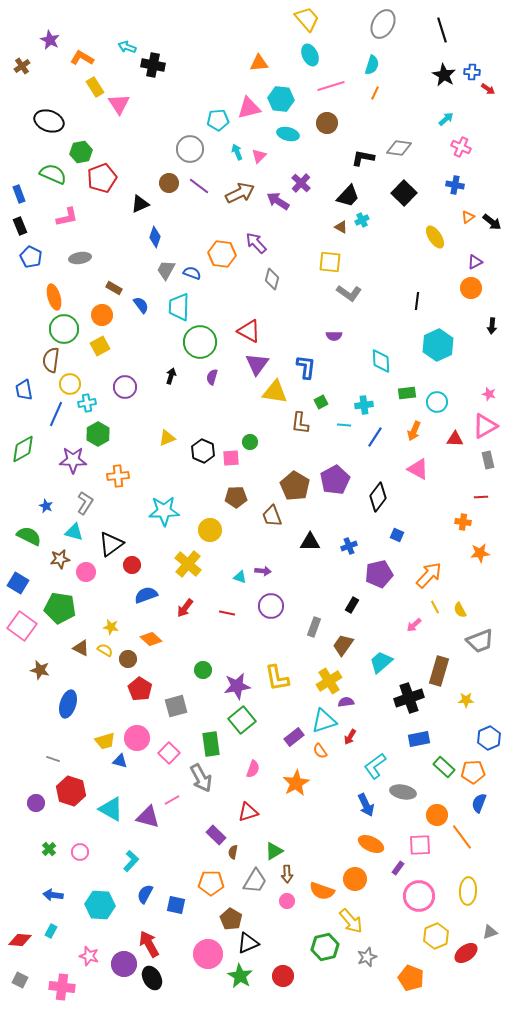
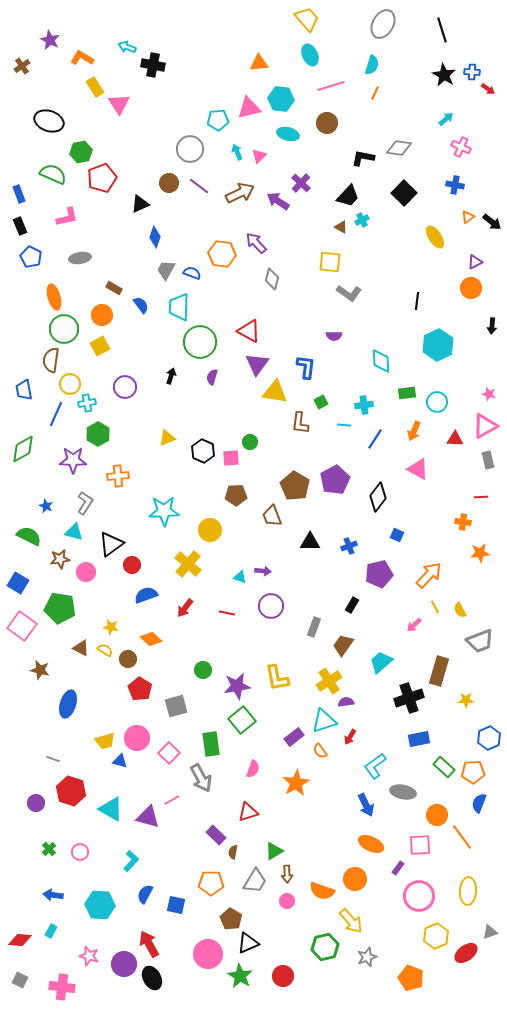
blue line at (375, 437): moved 2 px down
brown pentagon at (236, 497): moved 2 px up
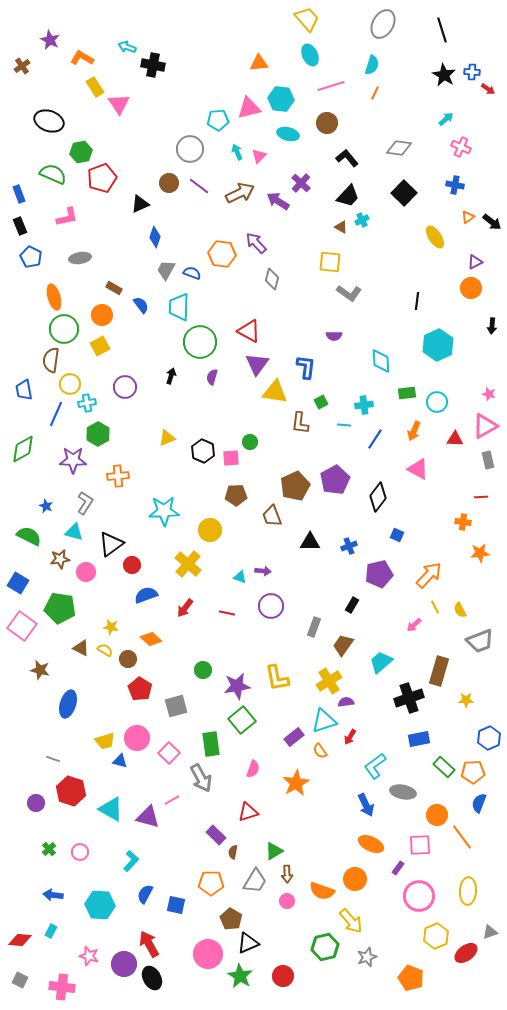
black L-shape at (363, 158): moved 16 px left; rotated 40 degrees clockwise
brown pentagon at (295, 486): rotated 16 degrees clockwise
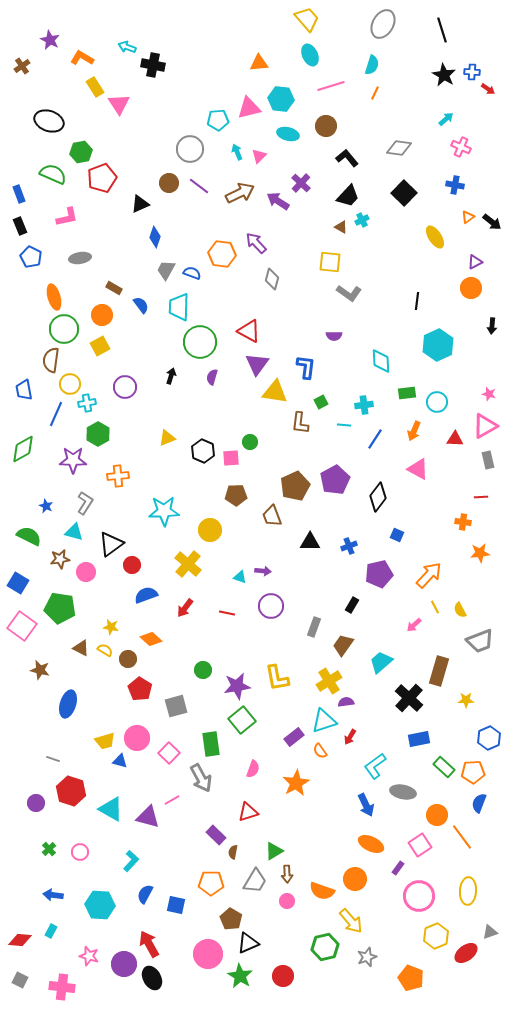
brown circle at (327, 123): moved 1 px left, 3 px down
black cross at (409, 698): rotated 28 degrees counterclockwise
pink square at (420, 845): rotated 30 degrees counterclockwise
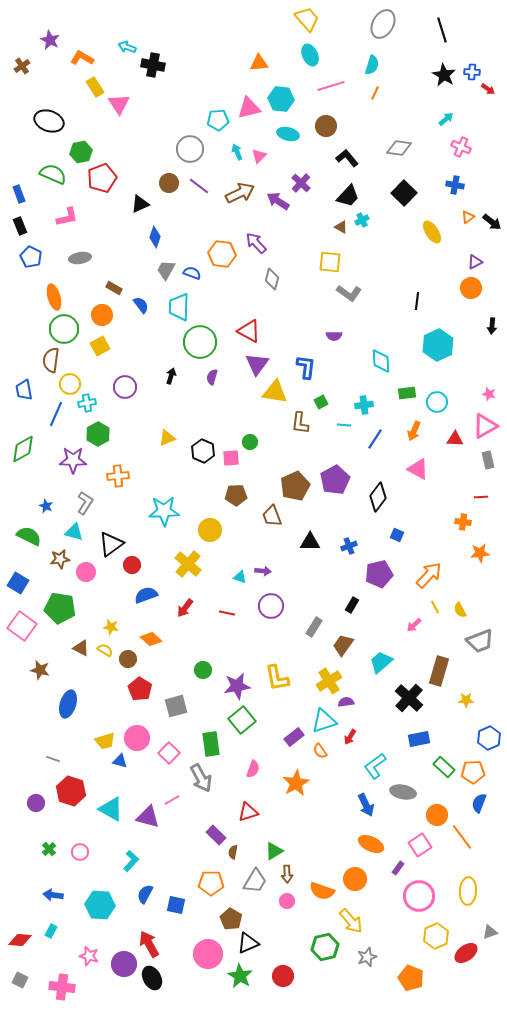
yellow ellipse at (435, 237): moved 3 px left, 5 px up
gray rectangle at (314, 627): rotated 12 degrees clockwise
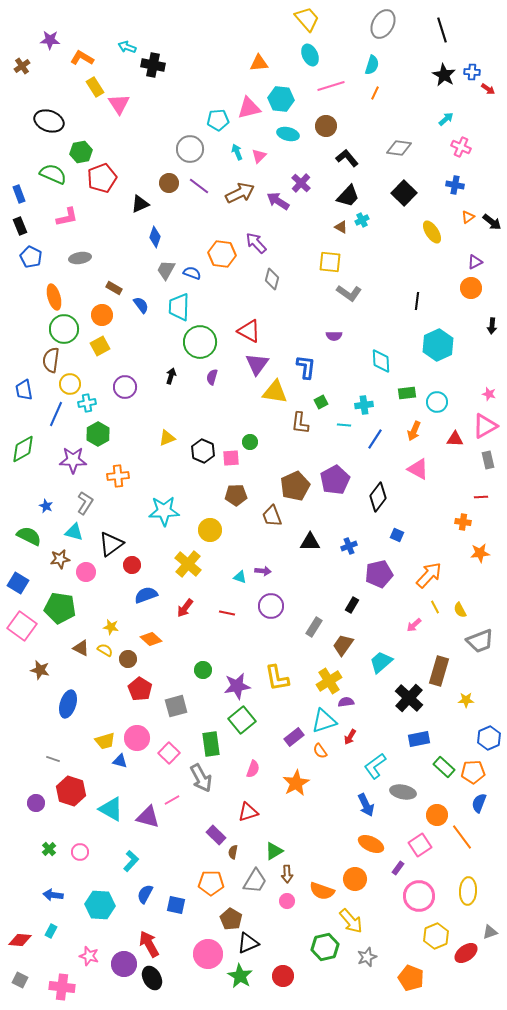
purple star at (50, 40): rotated 24 degrees counterclockwise
